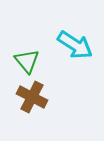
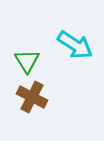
green triangle: rotated 8 degrees clockwise
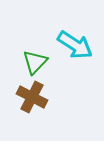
green triangle: moved 8 px right, 1 px down; rotated 16 degrees clockwise
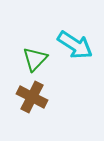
green triangle: moved 3 px up
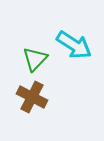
cyan arrow: moved 1 px left
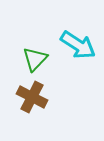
cyan arrow: moved 4 px right
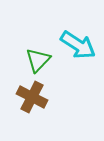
green triangle: moved 3 px right, 1 px down
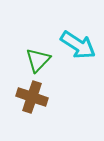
brown cross: rotated 8 degrees counterclockwise
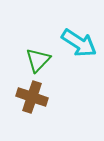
cyan arrow: moved 1 px right, 2 px up
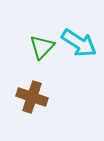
green triangle: moved 4 px right, 13 px up
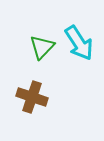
cyan arrow: rotated 24 degrees clockwise
